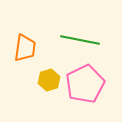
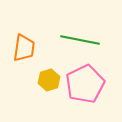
orange trapezoid: moved 1 px left
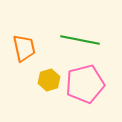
orange trapezoid: rotated 20 degrees counterclockwise
pink pentagon: rotated 12 degrees clockwise
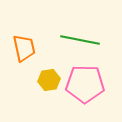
yellow hexagon: rotated 10 degrees clockwise
pink pentagon: rotated 15 degrees clockwise
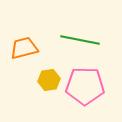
orange trapezoid: rotated 92 degrees counterclockwise
pink pentagon: moved 2 px down
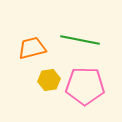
orange trapezoid: moved 8 px right
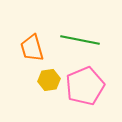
orange trapezoid: rotated 92 degrees counterclockwise
pink pentagon: rotated 24 degrees counterclockwise
